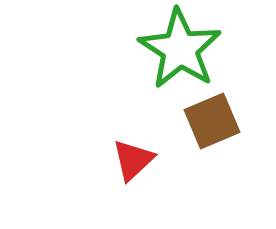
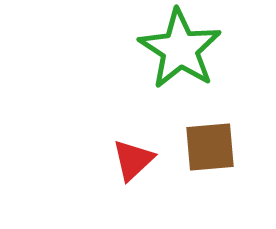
brown square: moved 2 px left, 26 px down; rotated 18 degrees clockwise
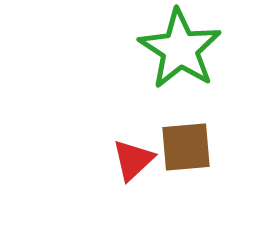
brown square: moved 24 px left
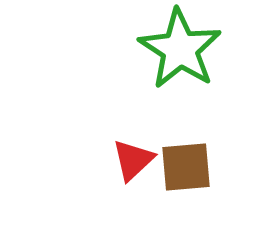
brown square: moved 20 px down
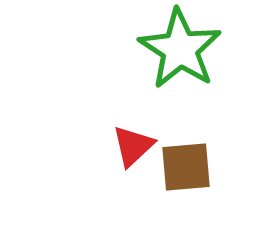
red triangle: moved 14 px up
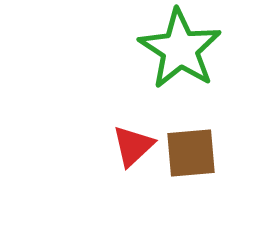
brown square: moved 5 px right, 14 px up
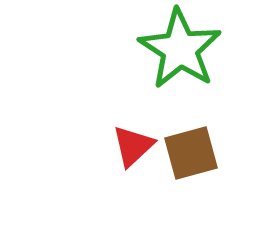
brown square: rotated 10 degrees counterclockwise
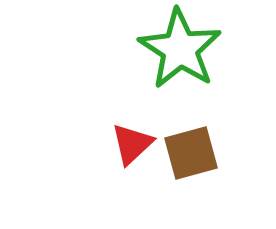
red triangle: moved 1 px left, 2 px up
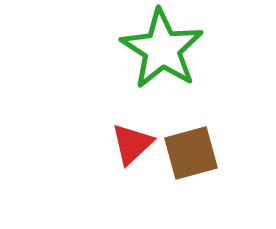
green star: moved 18 px left
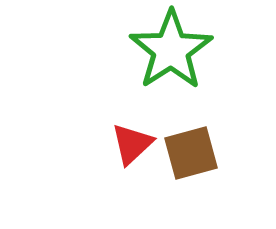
green star: moved 9 px right, 1 px down; rotated 6 degrees clockwise
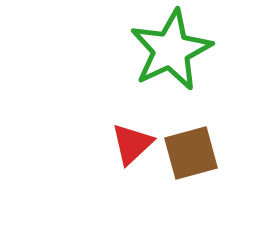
green star: rotated 8 degrees clockwise
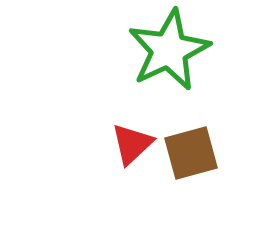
green star: moved 2 px left
